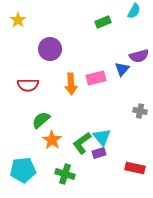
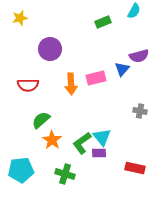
yellow star: moved 2 px right, 2 px up; rotated 21 degrees clockwise
purple rectangle: rotated 16 degrees clockwise
cyan pentagon: moved 2 px left
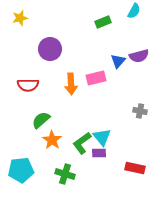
blue triangle: moved 4 px left, 8 px up
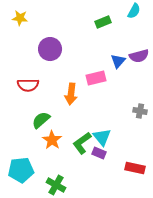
yellow star: rotated 21 degrees clockwise
orange arrow: moved 10 px down; rotated 10 degrees clockwise
purple rectangle: rotated 24 degrees clockwise
green cross: moved 9 px left, 11 px down; rotated 12 degrees clockwise
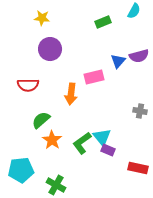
yellow star: moved 22 px right
pink rectangle: moved 2 px left, 1 px up
purple rectangle: moved 9 px right, 3 px up
red rectangle: moved 3 px right
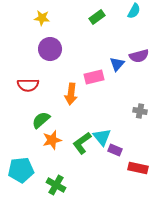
green rectangle: moved 6 px left, 5 px up; rotated 14 degrees counterclockwise
blue triangle: moved 1 px left, 3 px down
orange star: rotated 24 degrees clockwise
purple rectangle: moved 7 px right
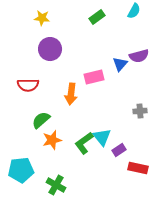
blue triangle: moved 3 px right
gray cross: rotated 16 degrees counterclockwise
green L-shape: moved 2 px right
purple rectangle: moved 4 px right; rotated 56 degrees counterclockwise
